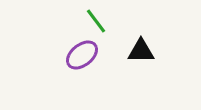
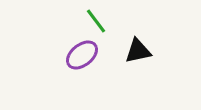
black triangle: moved 3 px left; rotated 12 degrees counterclockwise
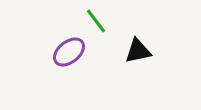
purple ellipse: moved 13 px left, 3 px up
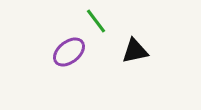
black triangle: moved 3 px left
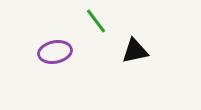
purple ellipse: moved 14 px left; rotated 28 degrees clockwise
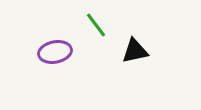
green line: moved 4 px down
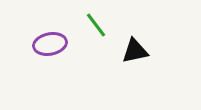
purple ellipse: moved 5 px left, 8 px up
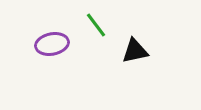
purple ellipse: moved 2 px right
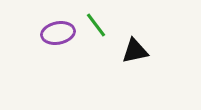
purple ellipse: moved 6 px right, 11 px up
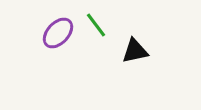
purple ellipse: rotated 36 degrees counterclockwise
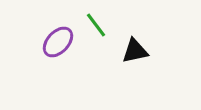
purple ellipse: moved 9 px down
